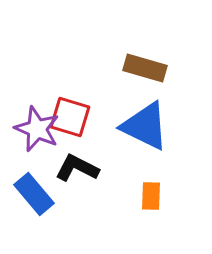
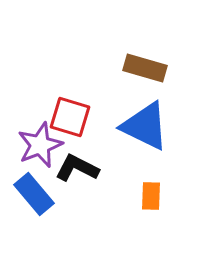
purple star: moved 3 px right, 16 px down; rotated 27 degrees clockwise
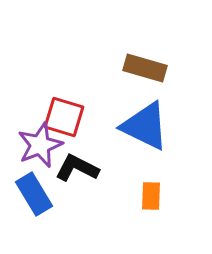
red square: moved 6 px left
blue rectangle: rotated 9 degrees clockwise
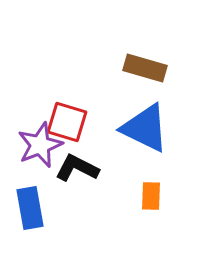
red square: moved 3 px right, 5 px down
blue triangle: moved 2 px down
blue rectangle: moved 4 px left, 14 px down; rotated 21 degrees clockwise
